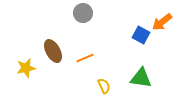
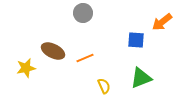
blue square: moved 5 px left, 5 px down; rotated 24 degrees counterclockwise
brown ellipse: rotated 35 degrees counterclockwise
green triangle: rotated 30 degrees counterclockwise
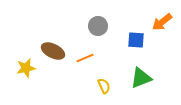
gray circle: moved 15 px right, 13 px down
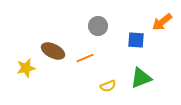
yellow semicircle: moved 4 px right; rotated 91 degrees clockwise
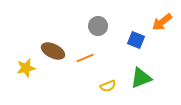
blue square: rotated 18 degrees clockwise
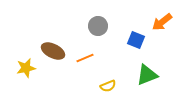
green triangle: moved 6 px right, 3 px up
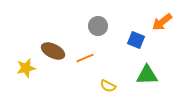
green triangle: rotated 20 degrees clockwise
yellow semicircle: rotated 49 degrees clockwise
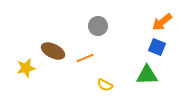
blue square: moved 21 px right, 7 px down
yellow semicircle: moved 3 px left, 1 px up
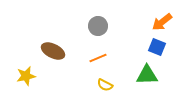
orange line: moved 13 px right
yellow star: moved 8 px down
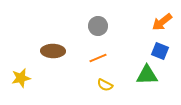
blue square: moved 3 px right, 4 px down
brown ellipse: rotated 25 degrees counterclockwise
yellow star: moved 5 px left, 2 px down
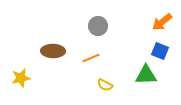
orange line: moved 7 px left
green triangle: moved 1 px left
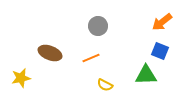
brown ellipse: moved 3 px left, 2 px down; rotated 20 degrees clockwise
